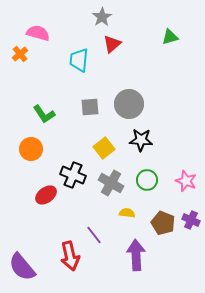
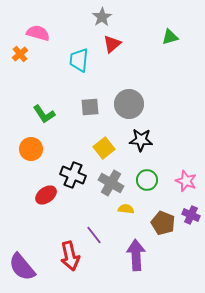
yellow semicircle: moved 1 px left, 4 px up
purple cross: moved 5 px up
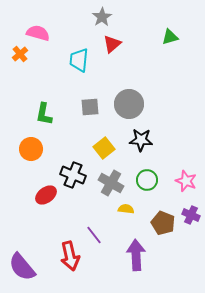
green L-shape: rotated 45 degrees clockwise
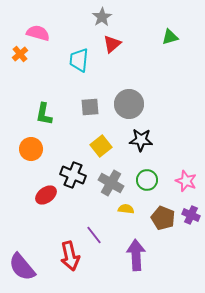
yellow square: moved 3 px left, 2 px up
brown pentagon: moved 5 px up
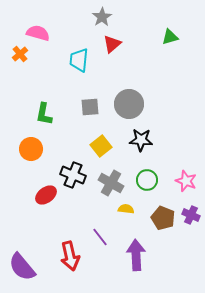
purple line: moved 6 px right, 2 px down
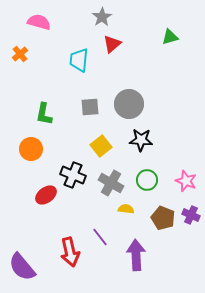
pink semicircle: moved 1 px right, 11 px up
red arrow: moved 4 px up
